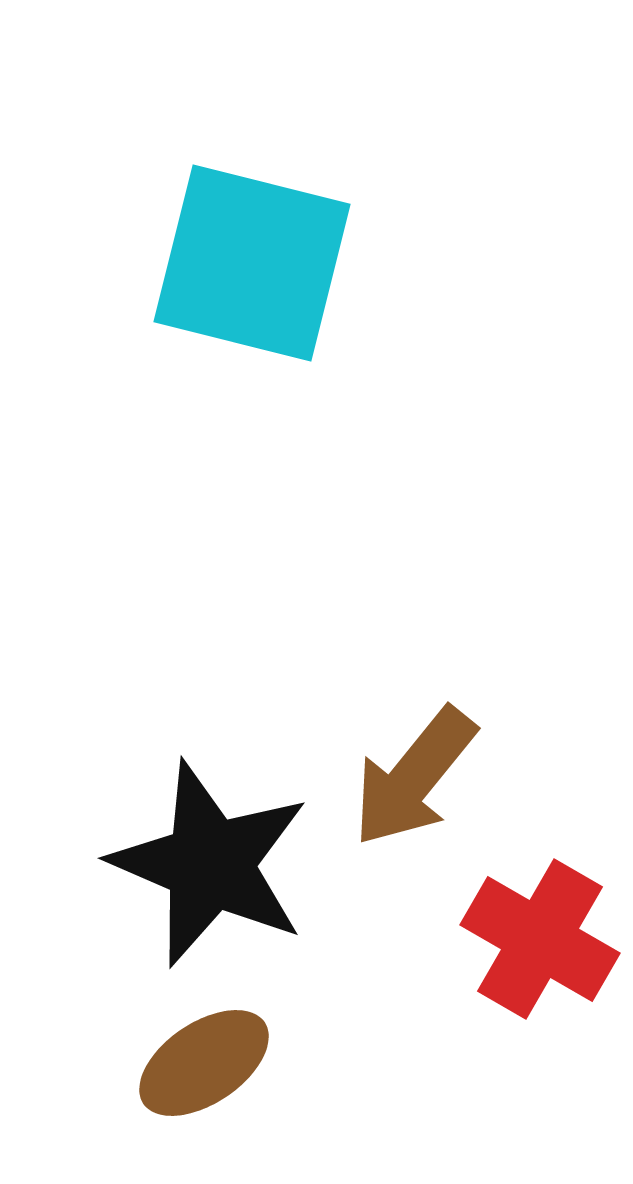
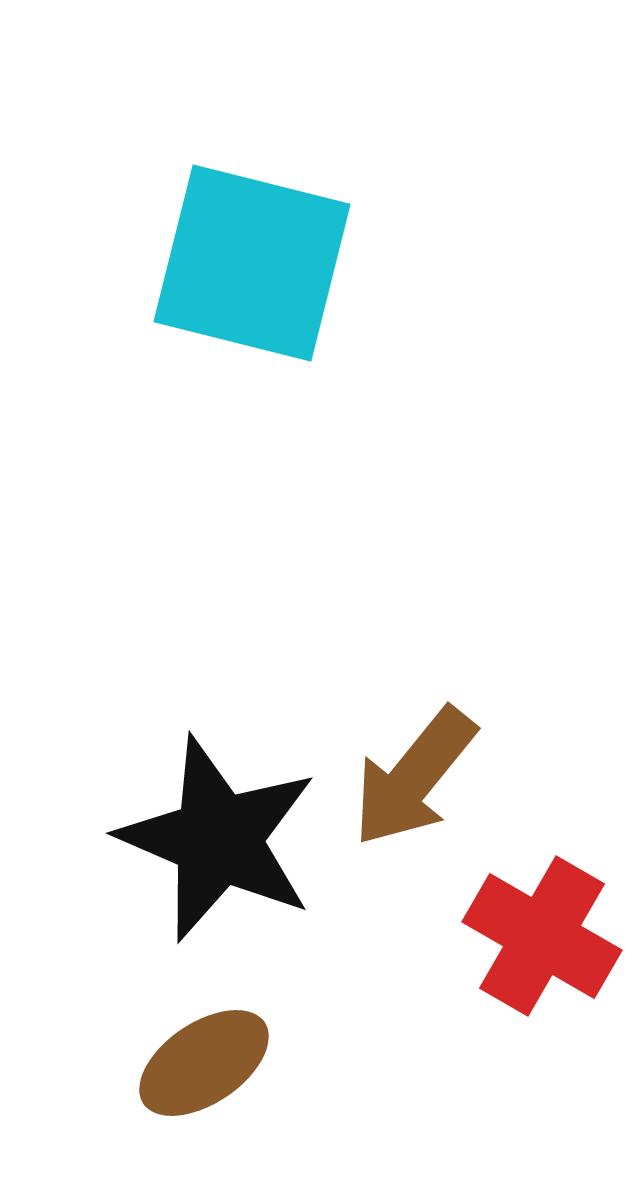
black star: moved 8 px right, 25 px up
red cross: moved 2 px right, 3 px up
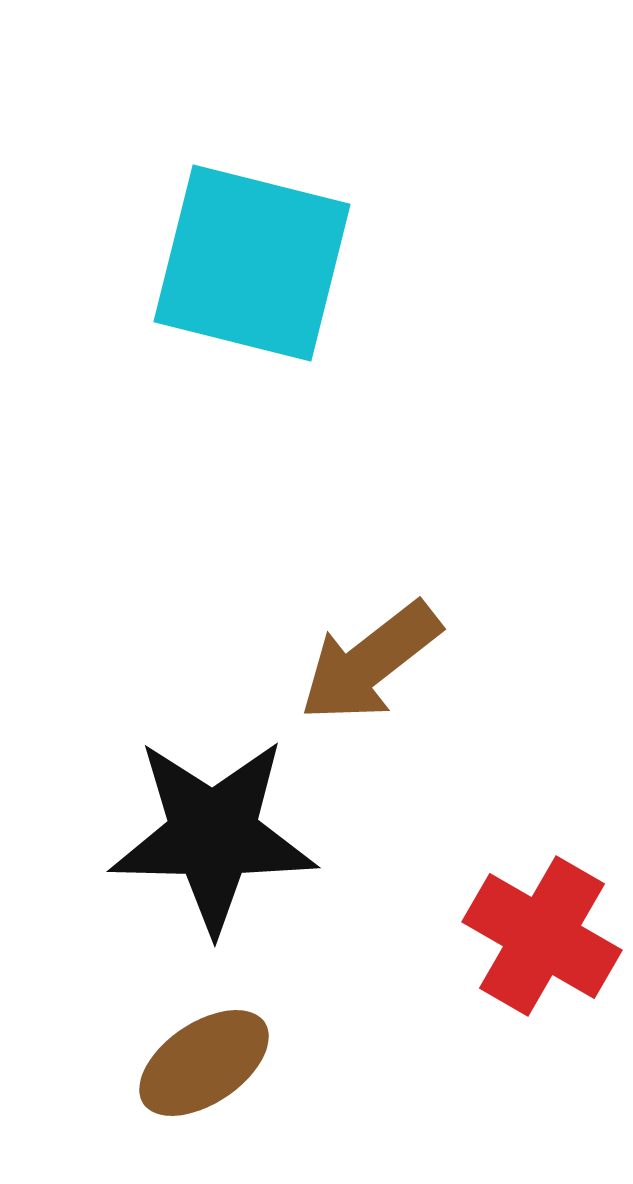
brown arrow: moved 44 px left, 115 px up; rotated 13 degrees clockwise
black star: moved 5 px left, 4 px up; rotated 22 degrees counterclockwise
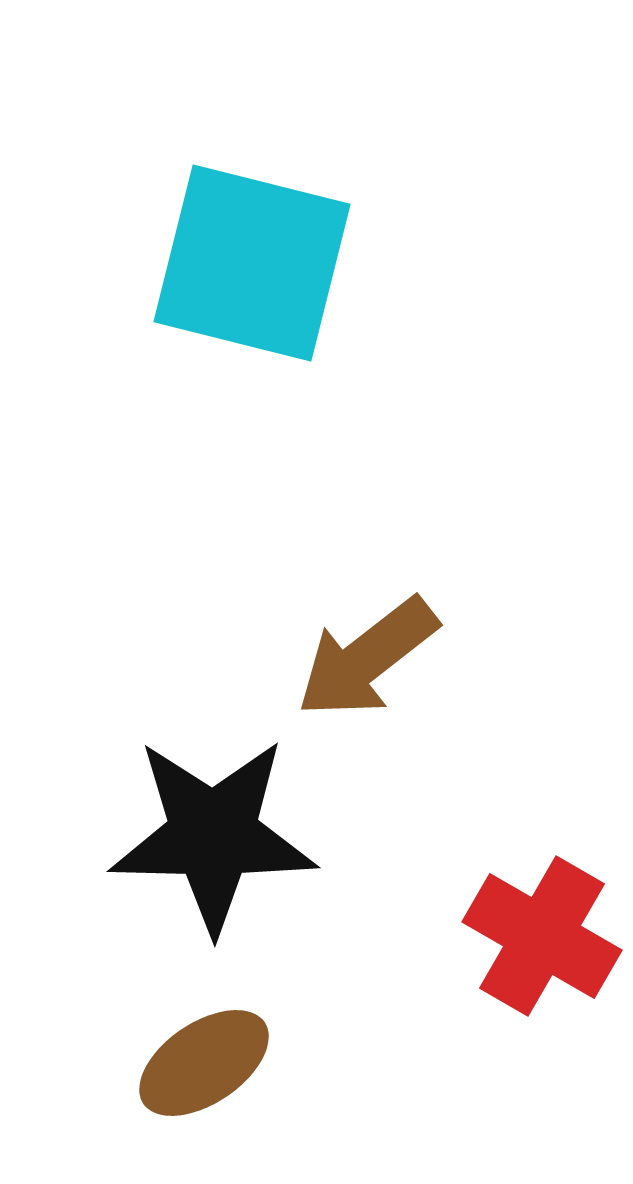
brown arrow: moved 3 px left, 4 px up
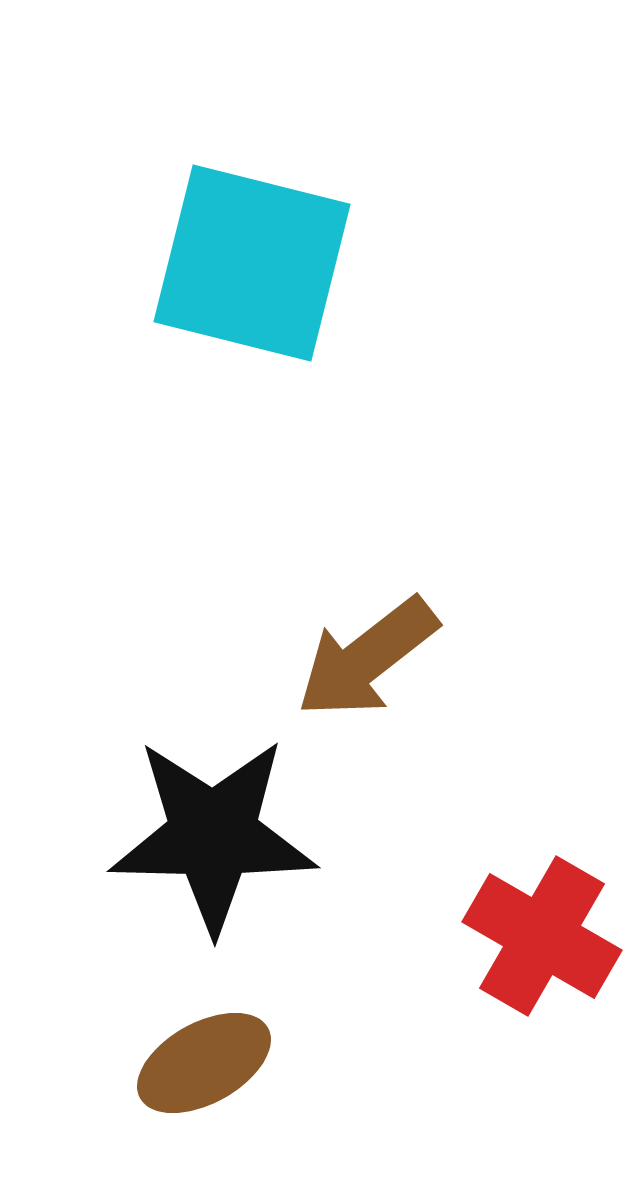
brown ellipse: rotated 5 degrees clockwise
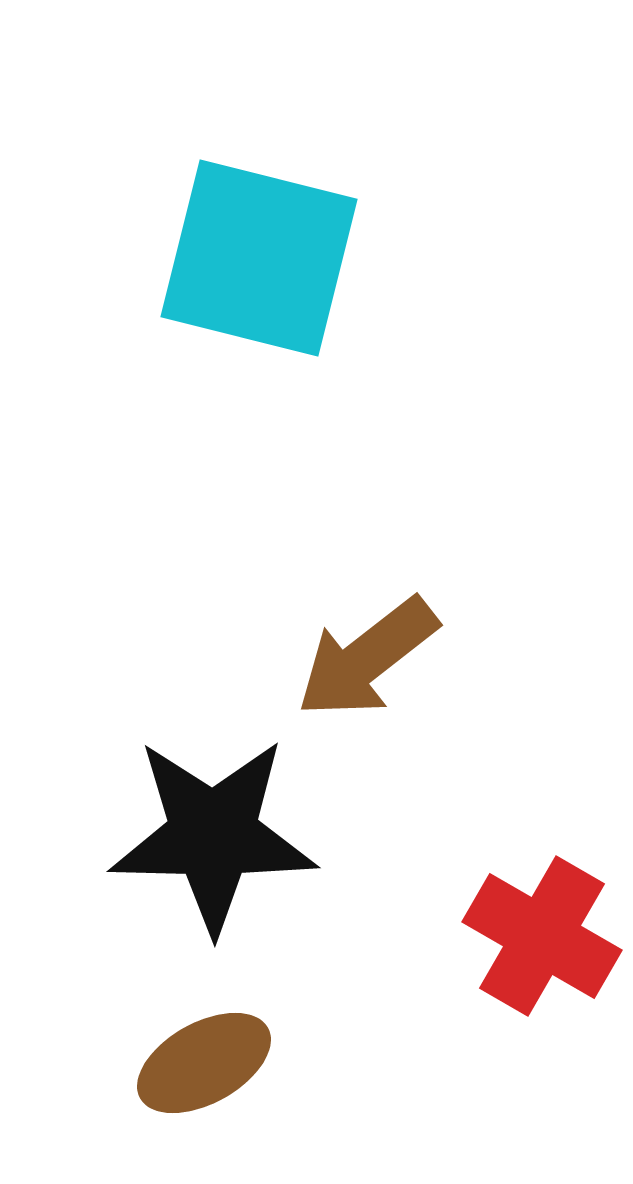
cyan square: moved 7 px right, 5 px up
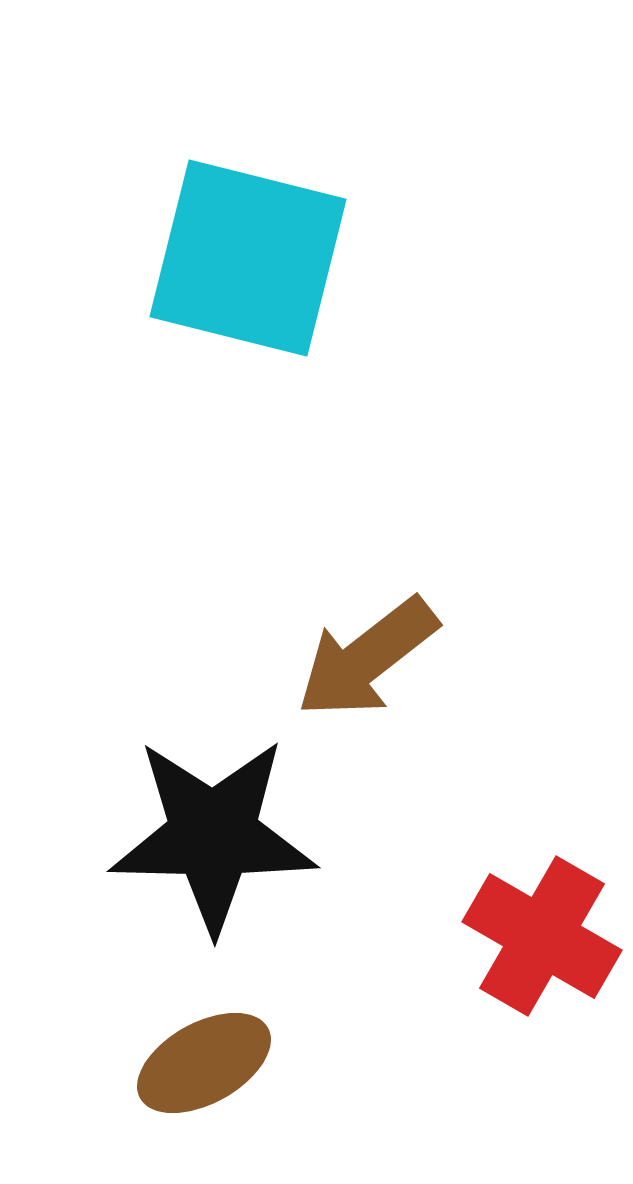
cyan square: moved 11 px left
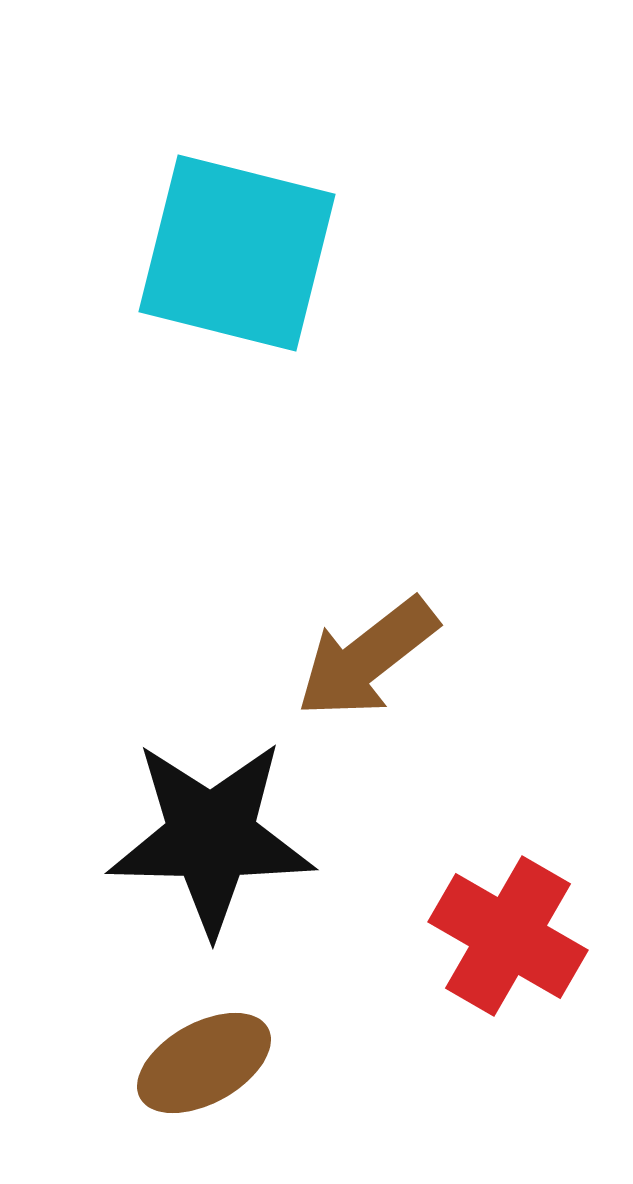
cyan square: moved 11 px left, 5 px up
black star: moved 2 px left, 2 px down
red cross: moved 34 px left
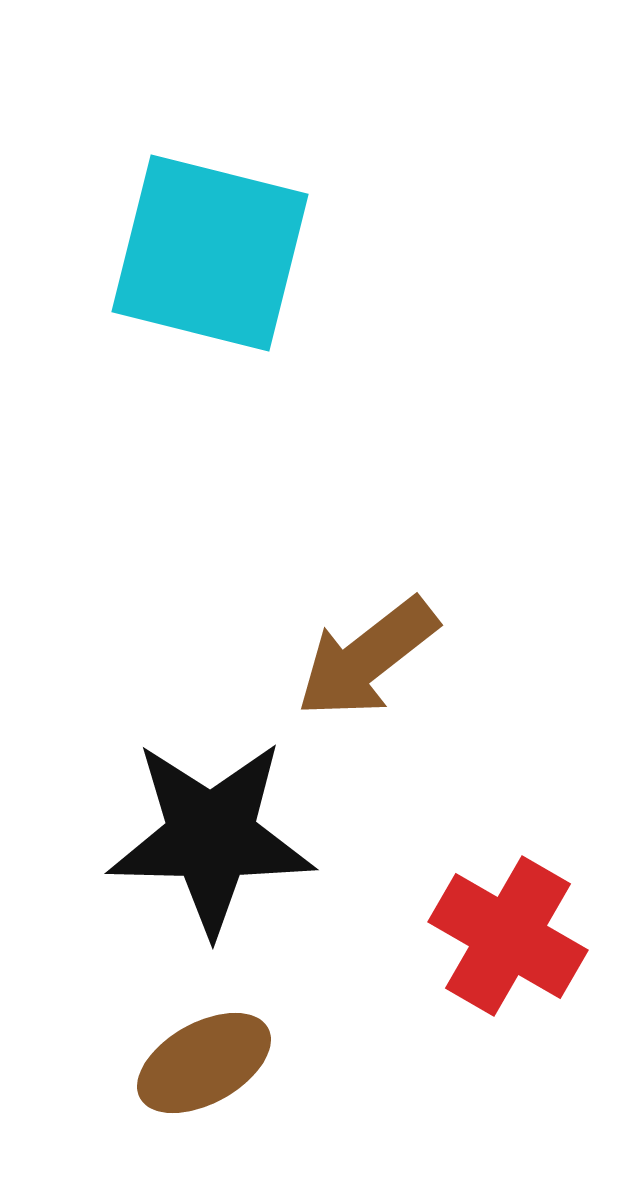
cyan square: moved 27 px left
